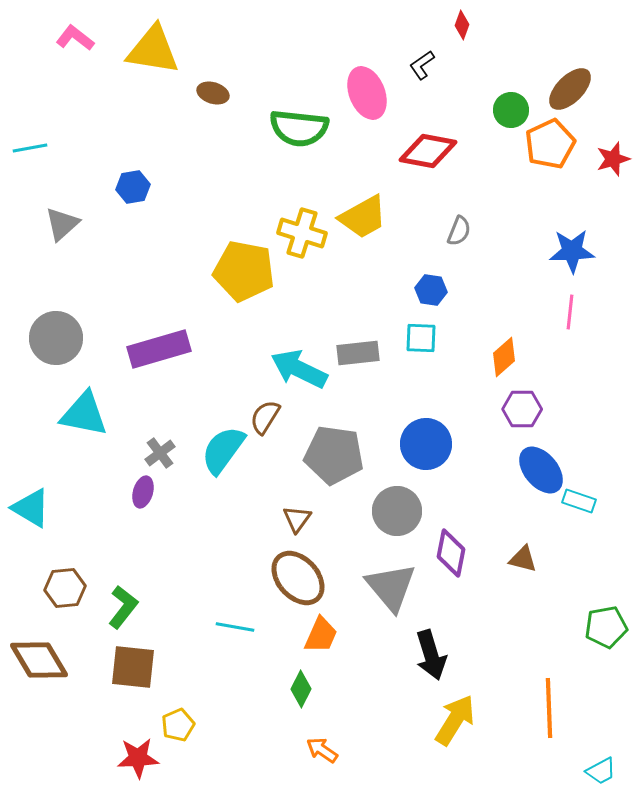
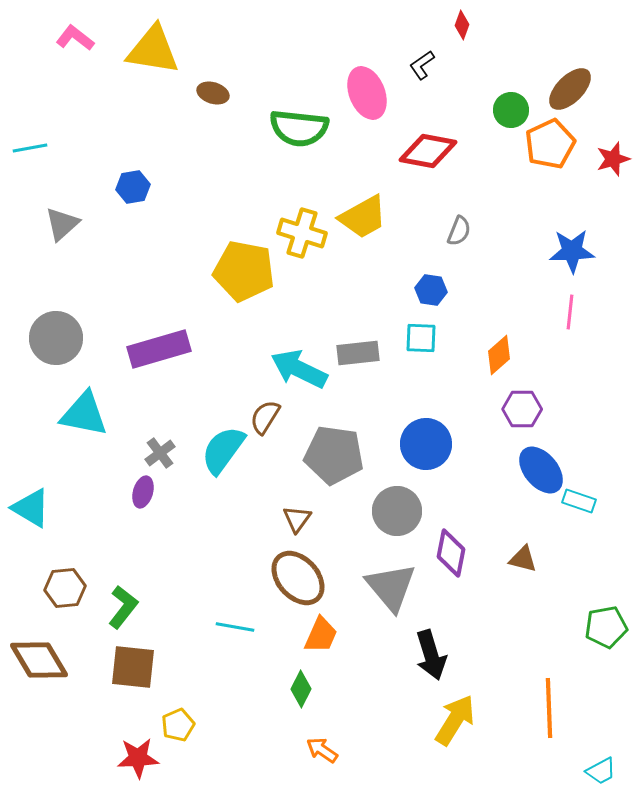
orange diamond at (504, 357): moved 5 px left, 2 px up
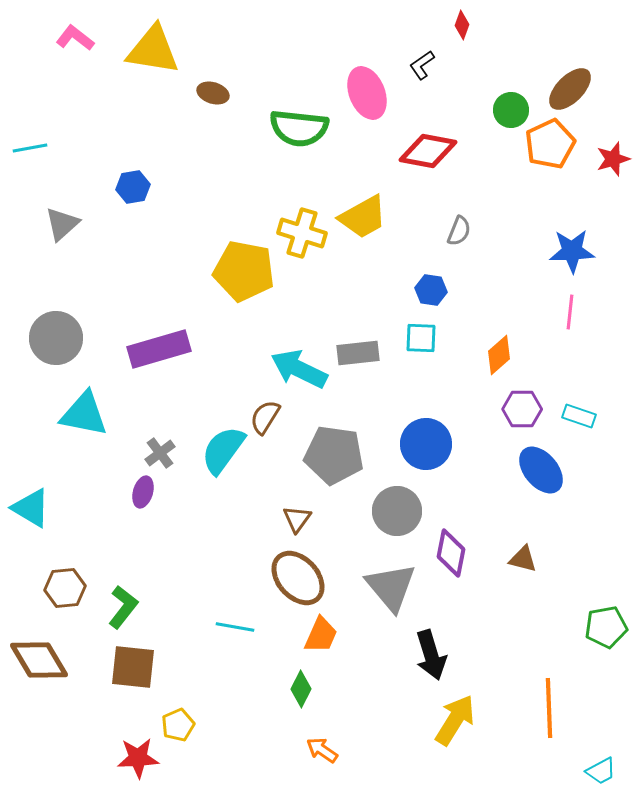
cyan rectangle at (579, 501): moved 85 px up
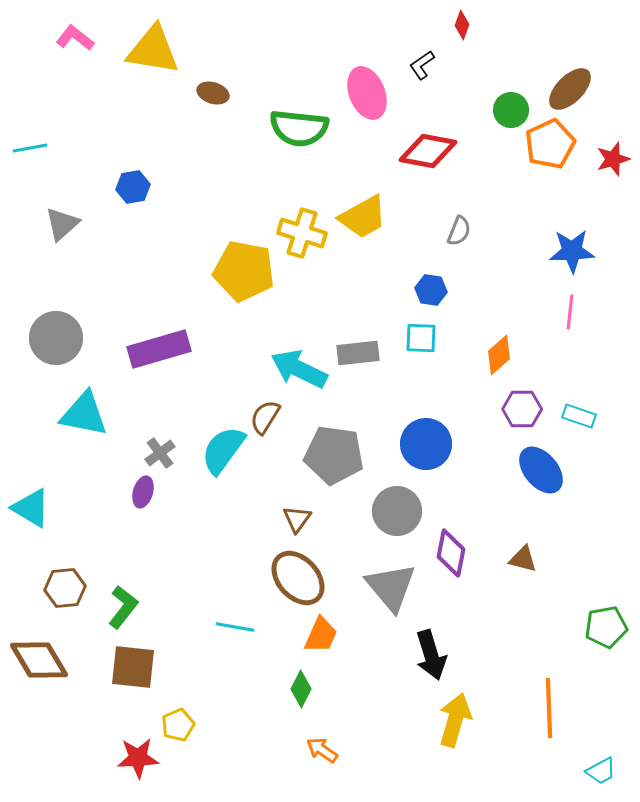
yellow arrow at (455, 720): rotated 16 degrees counterclockwise
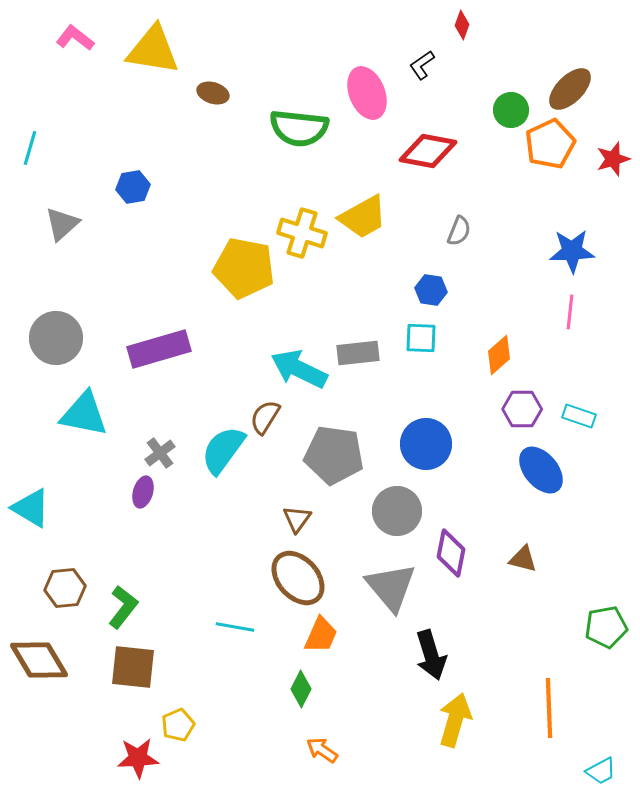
cyan line at (30, 148): rotated 64 degrees counterclockwise
yellow pentagon at (244, 271): moved 3 px up
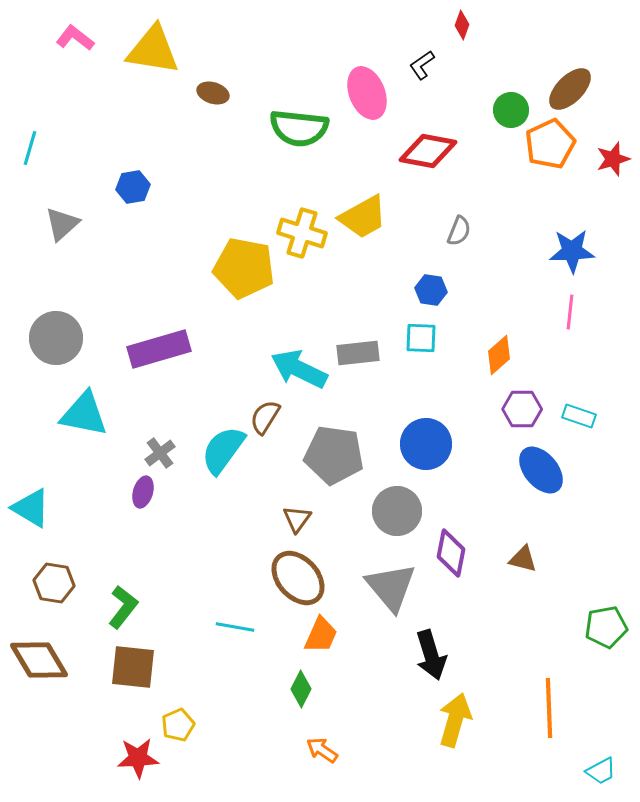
brown hexagon at (65, 588): moved 11 px left, 5 px up; rotated 15 degrees clockwise
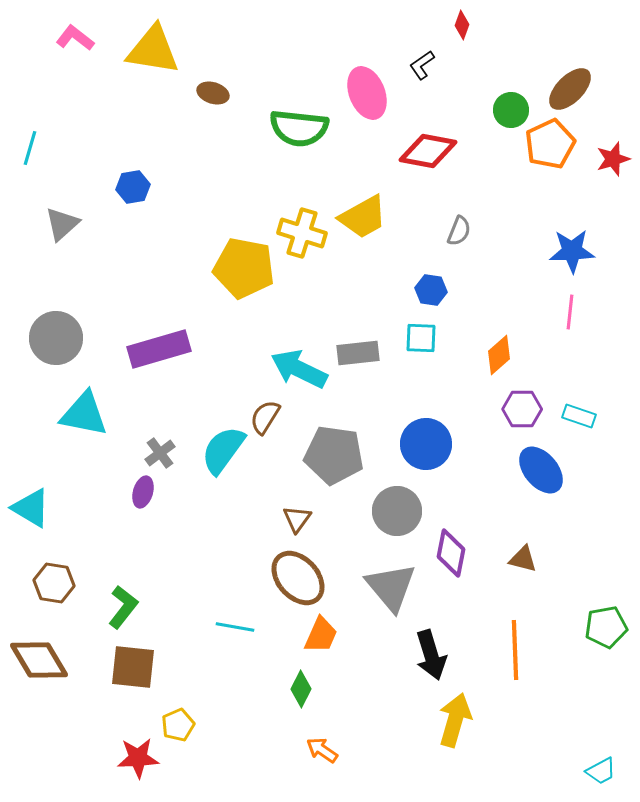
orange line at (549, 708): moved 34 px left, 58 px up
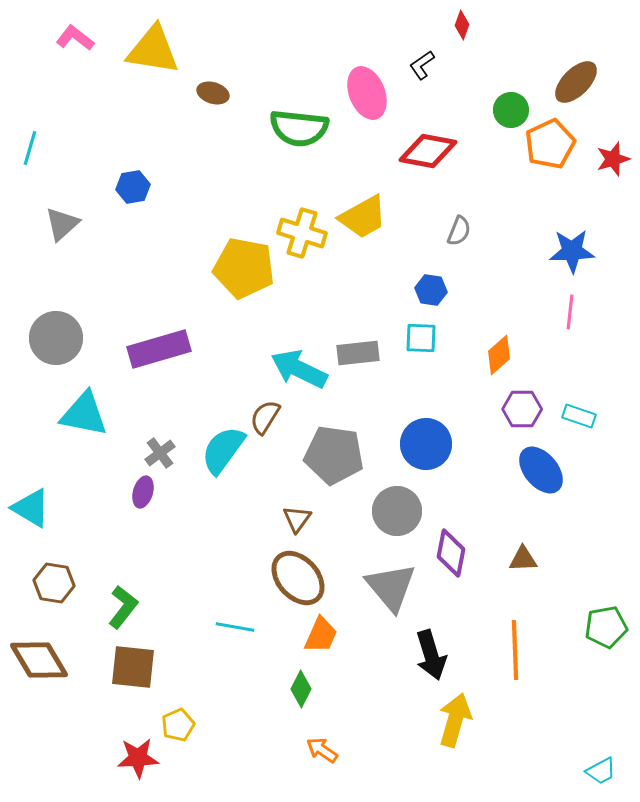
brown ellipse at (570, 89): moved 6 px right, 7 px up
brown triangle at (523, 559): rotated 16 degrees counterclockwise
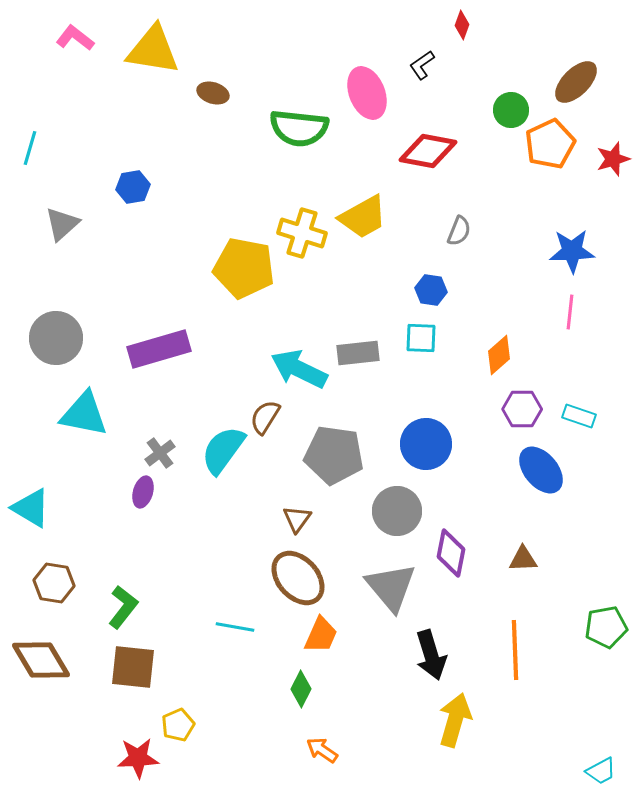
brown diamond at (39, 660): moved 2 px right
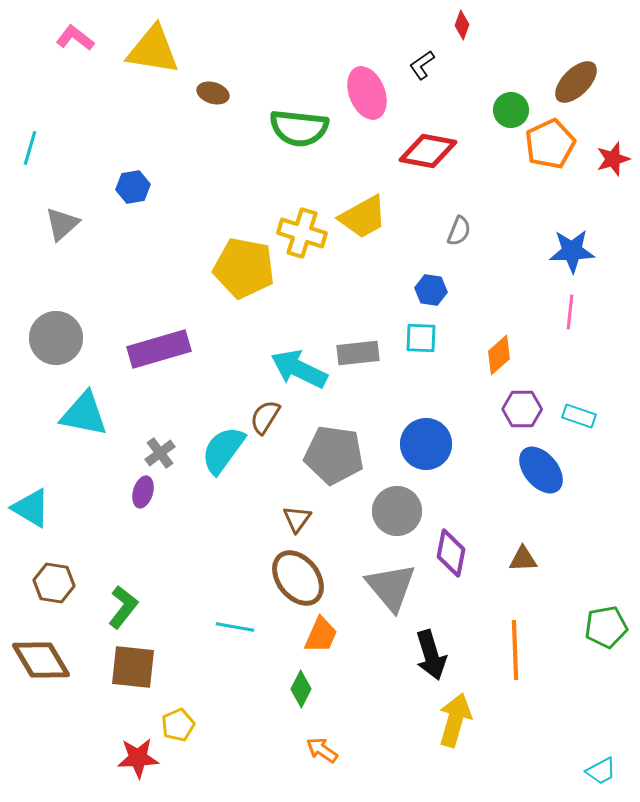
brown ellipse at (298, 578): rotated 4 degrees clockwise
